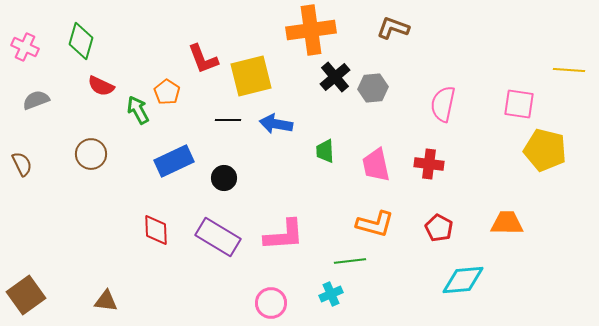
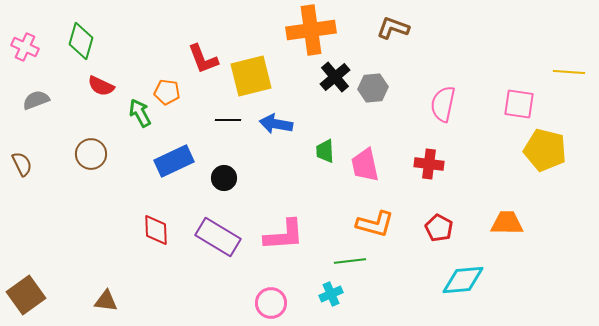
yellow line: moved 2 px down
orange pentagon: rotated 25 degrees counterclockwise
green arrow: moved 2 px right, 3 px down
pink trapezoid: moved 11 px left
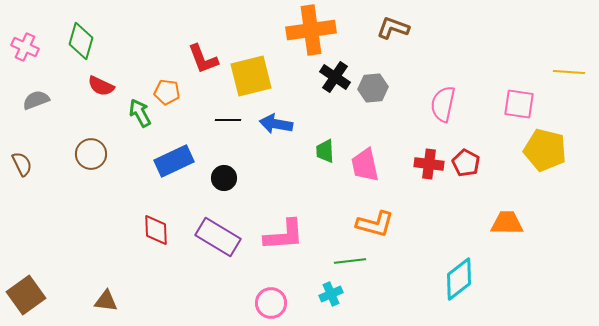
black cross: rotated 16 degrees counterclockwise
red pentagon: moved 27 px right, 65 px up
cyan diamond: moved 4 px left, 1 px up; rotated 33 degrees counterclockwise
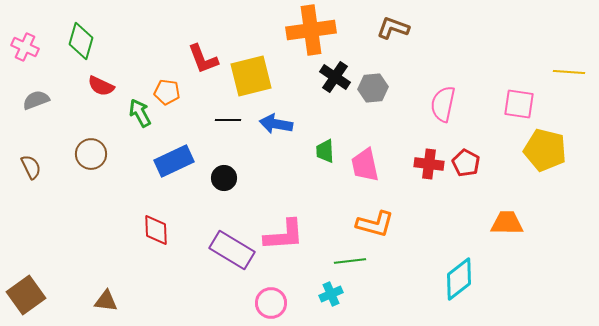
brown semicircle: moved 9 px right, 3 px down
purple rectangle: moved 14 px right, 13 px down
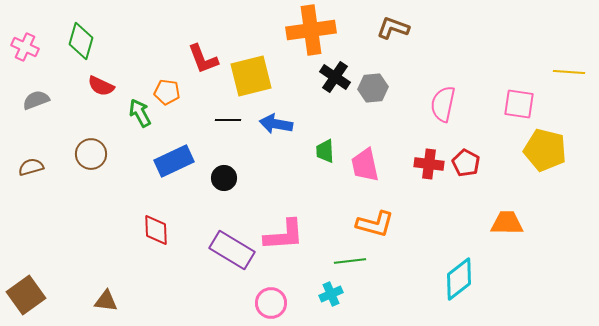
brown semicircle: rotated 80 degrees counterclockwise
